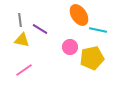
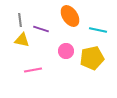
orange ellipse: moved 9 px left, 1 px down
purple line: moved 1 px right; rotated 14 degrees counterclockwise
pink circle: moved 4 px left, 4 px down
pink line: moved 9 px right; rotated 24 degrees clockwise
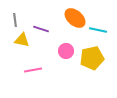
orange ellipse: moved 5 px right, 2 px down; rotated 15 degrees counterclockwise
gray line: moved 5 px left
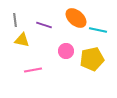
orange ellipse: moved 1 px right
purple line: moved 3 px right, 4 px up
yellow pentagon: moved 1 px down
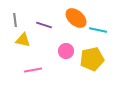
yellow triangle: moved 1 px right
